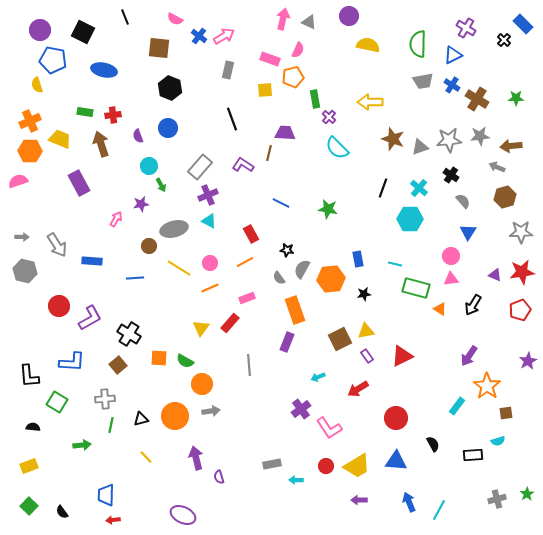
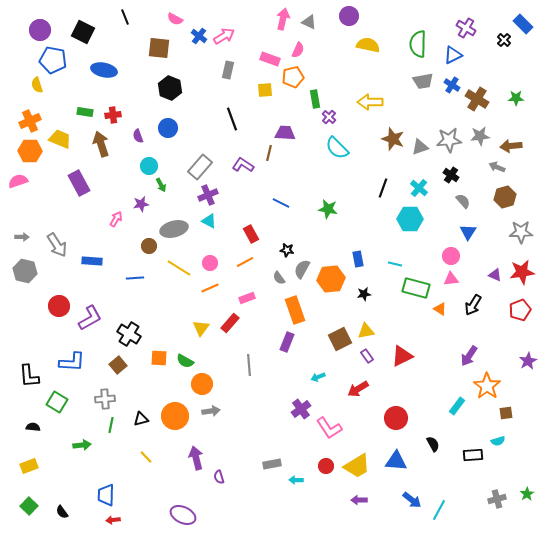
blue arrow at (409, 502): moved 3 px right, 2 px up; rotated 150 degrees clockwise
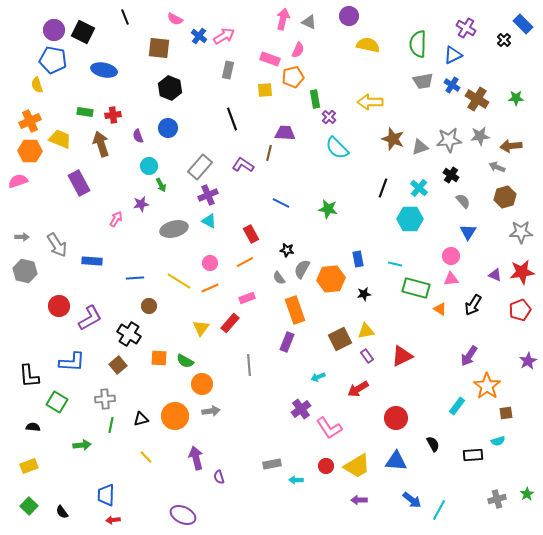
purple circle at (40, 30): moved 14 px right
brown circle at (149, 246): moved 60 px down
yellow line at (179, 268): moved 13 px down
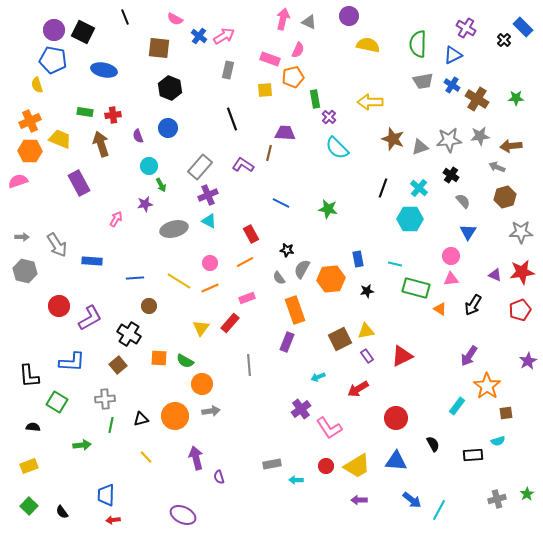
blue rectangle at (523, 24): moved 3 px down
purple star at (141, 204): moved 4 px right
black star at (364, 294): moved 3 px right, 3 px up
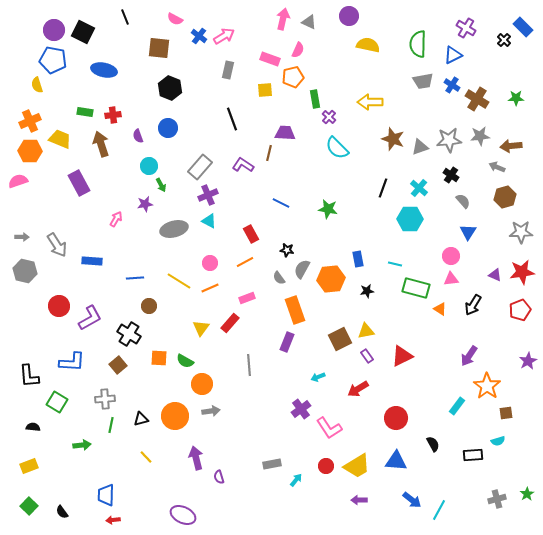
cyan arrow at (296, 480): rotated 128 degrees clockwise
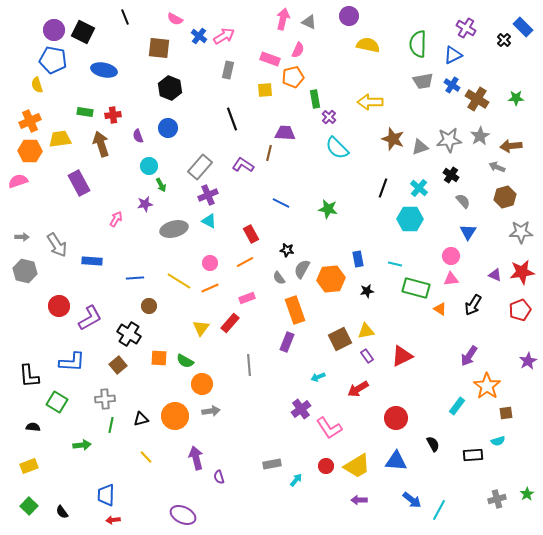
gray star at (480, 136): rotated 24 degrees counterclockwise
yellow trapezoid at (60, 139): rotated 30 degrees counterclockwise
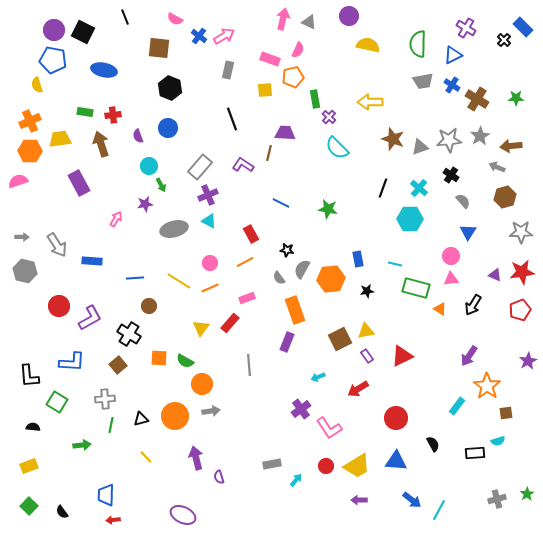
black rectangle at (473, 455): moved 2 px right, 2 px up
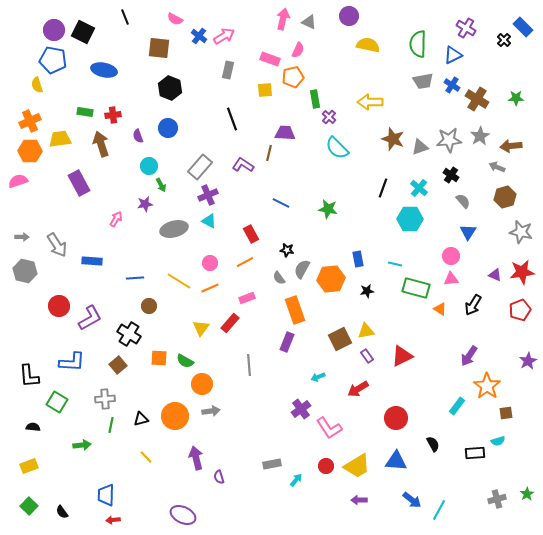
gray star at (521, 232): rotated 15 degrees clockwise
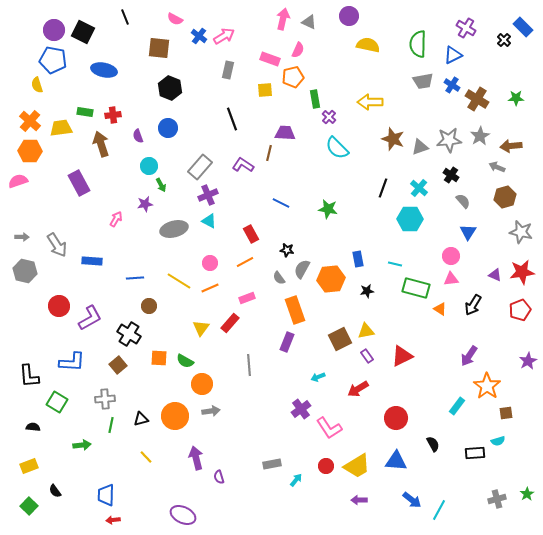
orange cross at (30, 121): rotated 25 degrees counterclockwise
yellow trapezoid at (60, 139): moved 1 px right, 11 px up
black semicircle at (62, 512): moved 7 px left, 21 px up
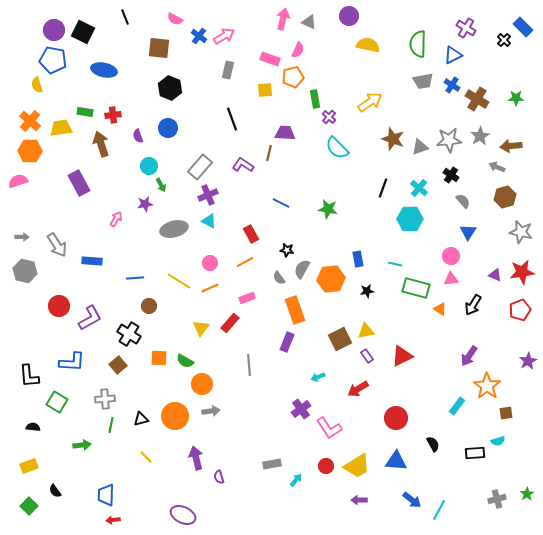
yellow arrow at (370, 102): rotated 145 degrees clockwise
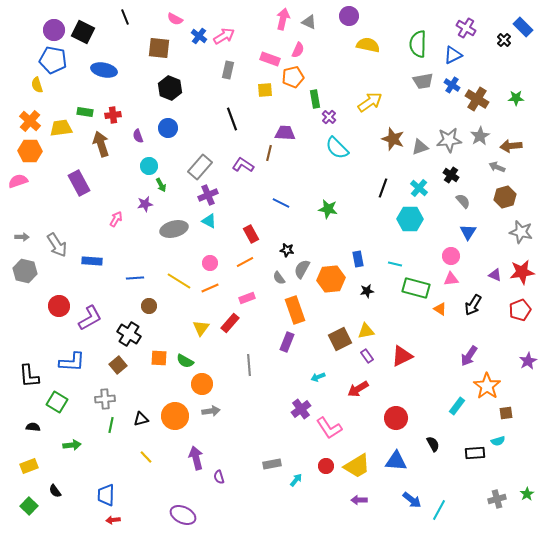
green arrow at (82, 445): moved 10 px left
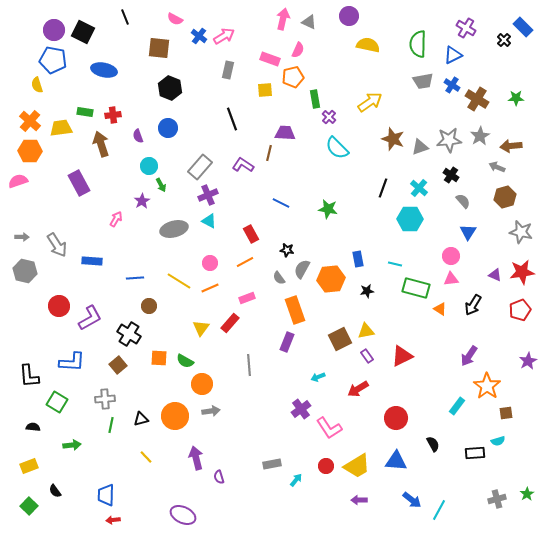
purple star at (145, 204): moved 3 px left, 3 px up; rotated 21 degrees counterclockwise
